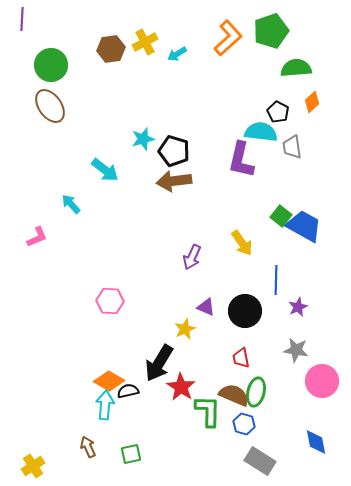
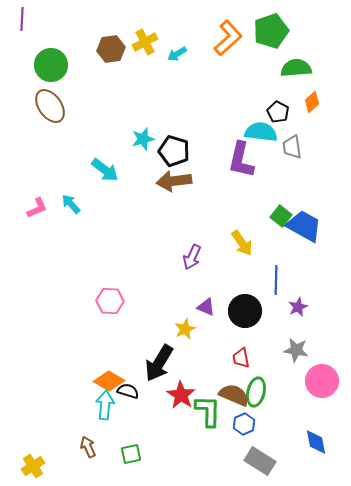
pink L-shape at (37, 237): moved 29 px up
red star at (181, 387): moved 8 px down
black semicircle at (128, 391): rotated 30 degrees clockwise
blue hexagon at (244, 424): rotated 20 degrees clockwise
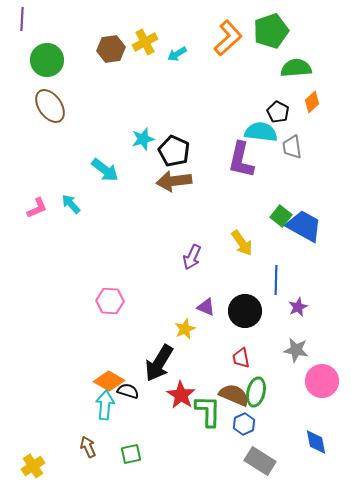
green circle at (51, 65): moved 4 px left, 5 px up
black pentagon at (174, 151): rotated 8 degrees clockwise
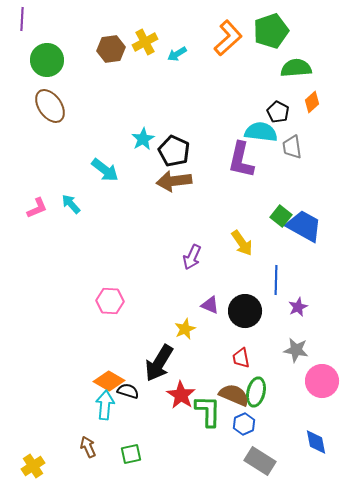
cyan star at (143, 139): rotated 15 degrees counterclockwise
purple triangle at (206, 307): moved 4 px right, 2 px up
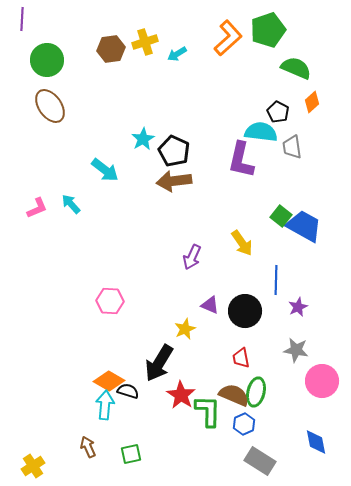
green pentagon at (271, 31): moved 3 px left, 1 px up
yellow cross at (145, 42): rotated 10 degrees clockwise
green semicircle at (296, 68): rotated 28 degrees clockwise
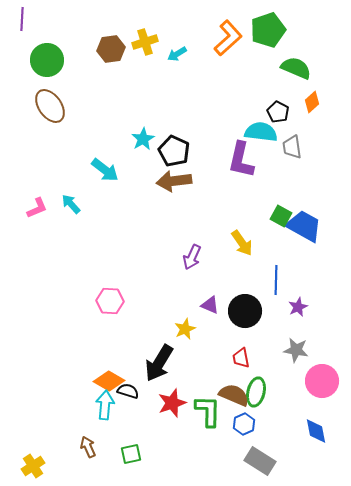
green square at (281, 216): rotated 10 degrees counterclockwise
red star at (181, 395): moved 9 px left, 8 px down; rotated 20 degrees clockwise
blue diamond at (316, 442): moved 11 px up
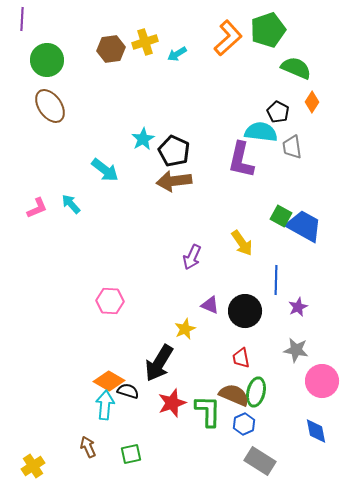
orange diamond at (312, 102): rotated 15 degrees counterclockwise
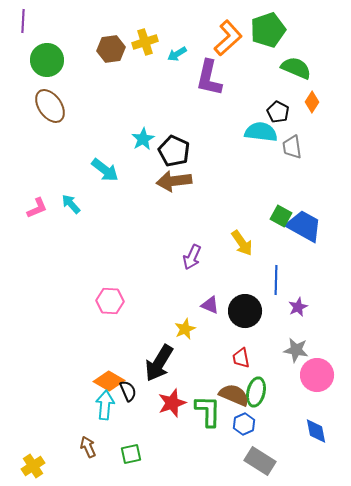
purple line at (22, 19): moved 1 px right, 2 px down
purple L-shape at (241, 160): moved 32 px left, 82 px up
pink circle at (322, 381): moved 5 px left, 6 px up
black semicircle at (128, 391): rotated 50 degrees clockwise
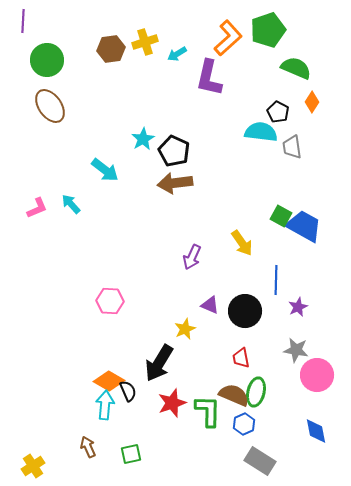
brown arrow at (174, 181): moved 1 px right, 2 px down
